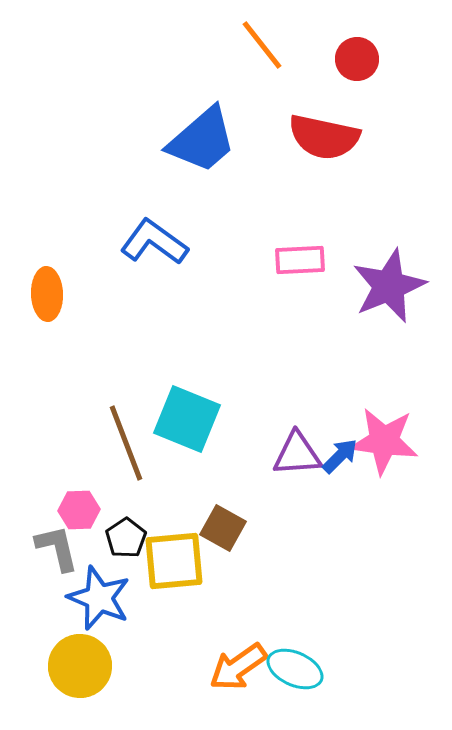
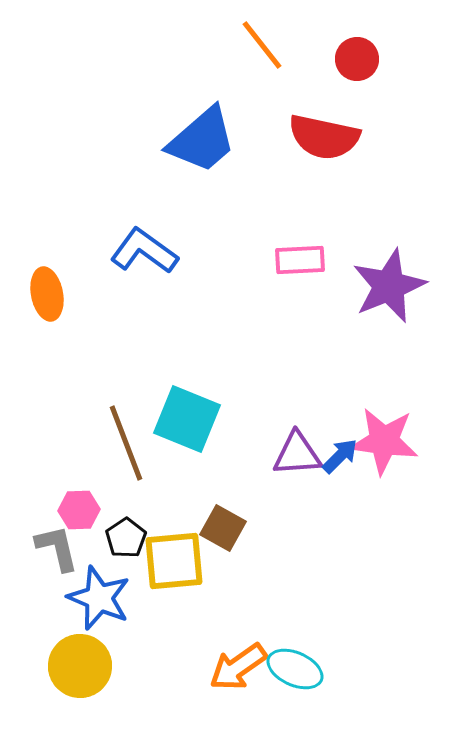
blue L-shape: moved 10 px left, 9 px down
orange ellipse: rotated 9 degrees counterclockwise
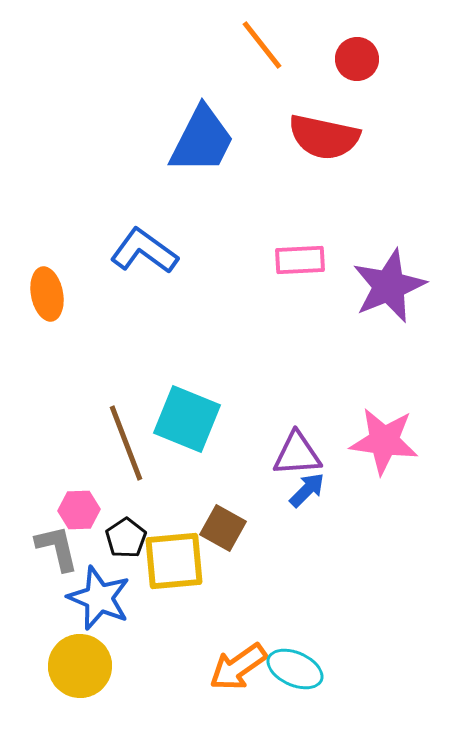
blue trapezoid: rotated 22 degrees counterclockwise
blue arrow: moved 33 px left, 34 px down
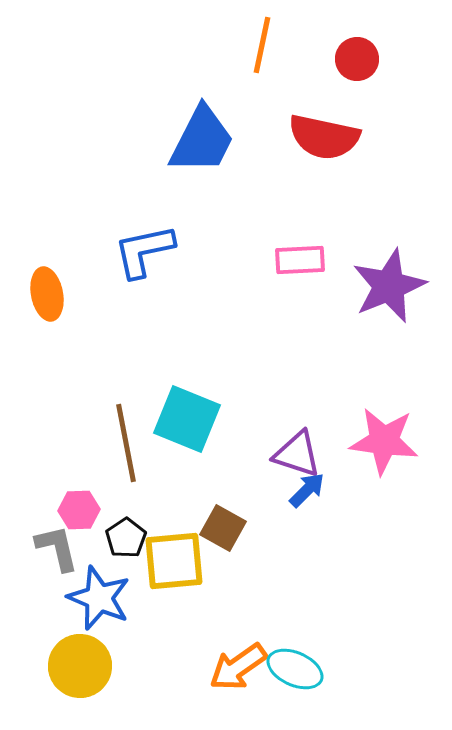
orange line: rotated 50 degrees clockwise
blue L-shape: rotated 48 degrees counterclockwise
brown line: rotated 10 degrees clockwise
purple triangle: rotated 22 degrees clockwise
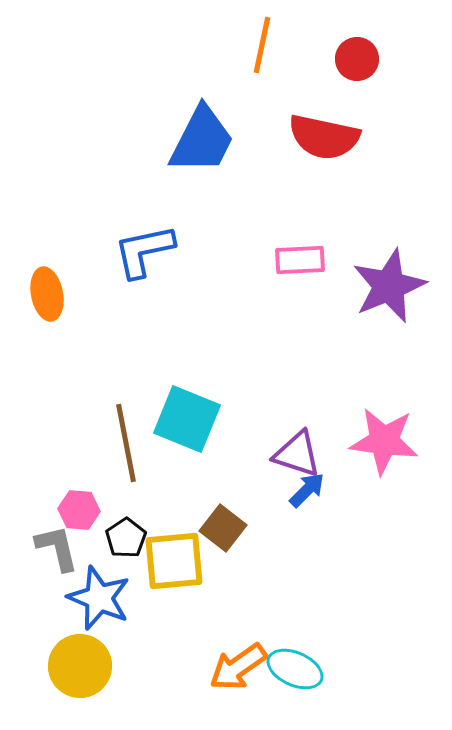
pink hexagon: rotated 6 degrees clockwise
brown square: rotated 9 degrees clockwise
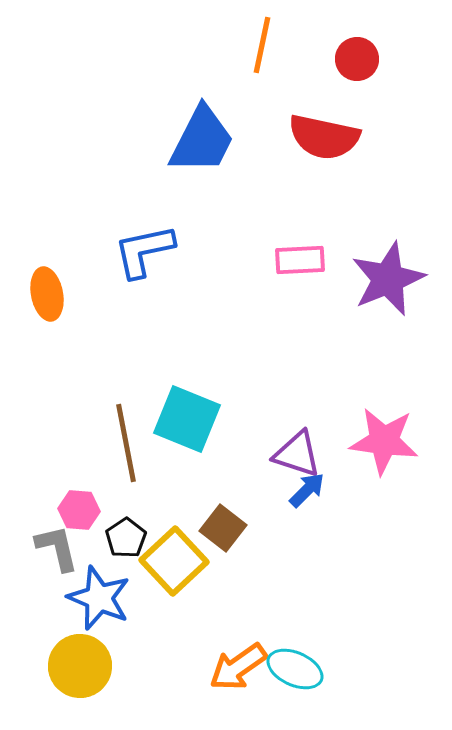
purple star: moved 1 px left, 7 px up
yellow square: rotated 38 degrees counterclockwise
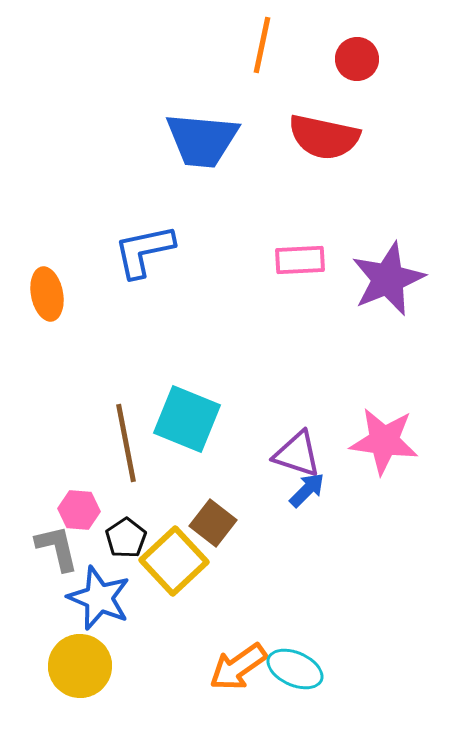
blue trapezoid: rotated 68 degrees clockwise
brown square: moved 10 px left, 5 px up
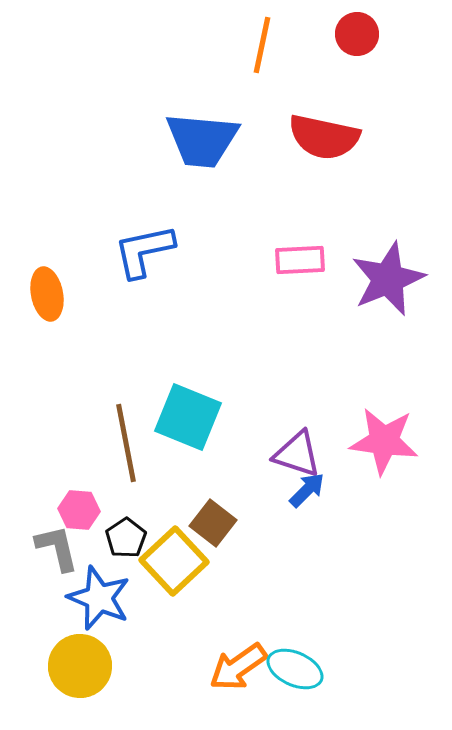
red circle: moved 25 px up
cyan square: moved 1 px right, 2 px up
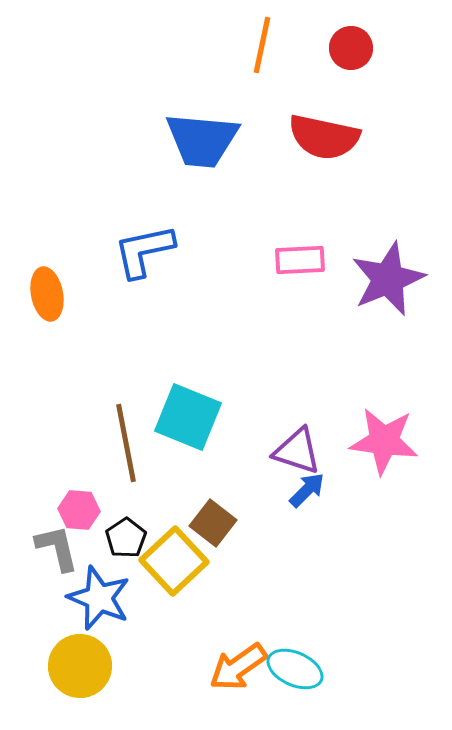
red circle: moved 6 px left, 14 px down
purple triangle: moved 3 px up
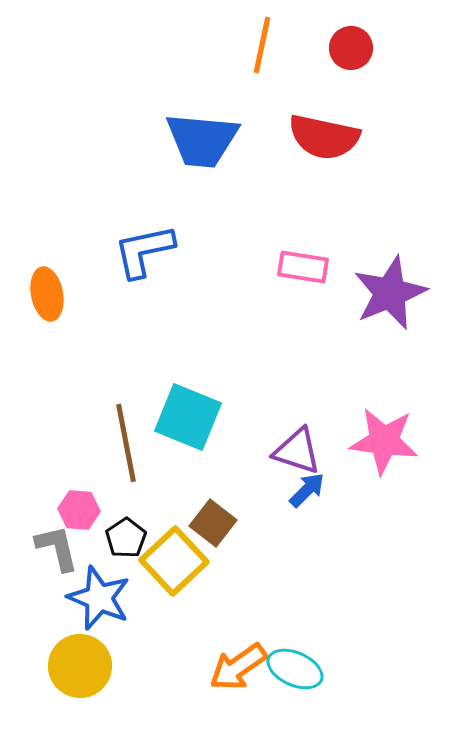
pink rectangle: moved 3 px right, 7 px down; rotated 12 degrees clockwise
purple star: moved 2 px right, 14 px down
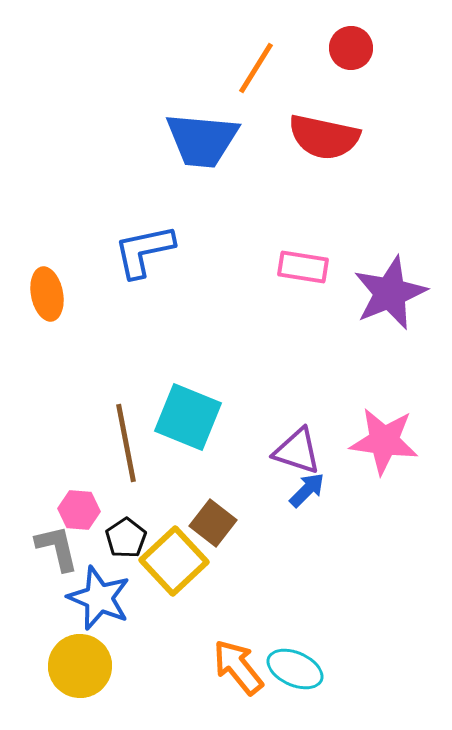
orange line: moved 6 px left, 23 px down; rotated 20 degrees clockwise
orange arrow: rotated 86 degrees clockwise
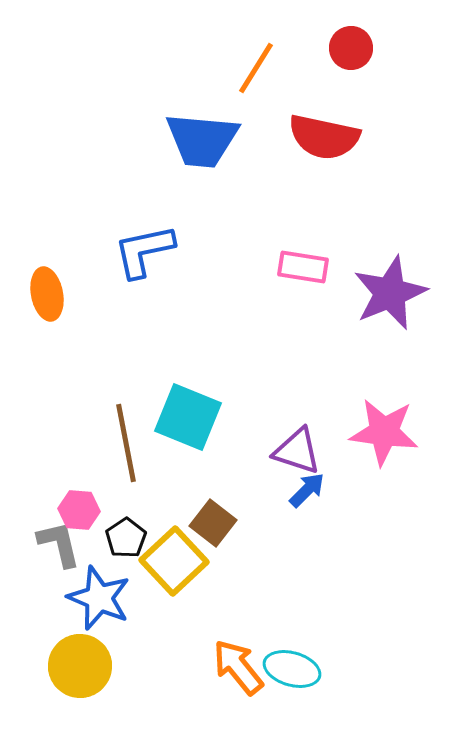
pink star: moved 9 px up
gray L-shape: moved 2 px right, 4 px up
cyan ellipse: moved 3 px left; rotated 8 degrees counterclockwise
